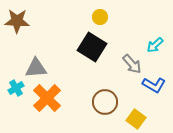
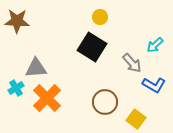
gray arrow: moved 1 px up
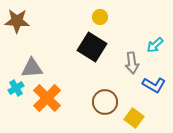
gray arrow: rotated 35 degrees clockwise
gray triangle: moved 4 px left
yellow square: moved 2 px left, 1 px up
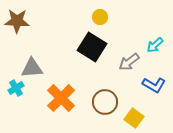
gray arrow: moved 3 px left, 1 px up; rotated 60 degrees clockwise
orange cross: moved 14 px right
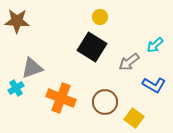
gray triangle: rotated 15 degrees counterclockwise
orange cross: rotated 24 degrees counterclockwise
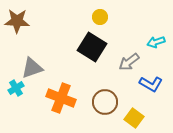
cyan arrow: moved 1 px right, 3 px up; rotated 24 degrees clockwise
blue L-shape: moved 3 px left, 1 px up
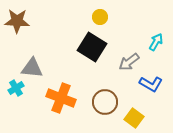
cyan arrow: rotated 138 degrees clockwise
gray triangle: rotated 25 degrees clockwise
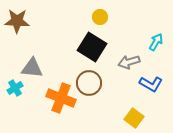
gray arrow: rotated 20 degrees clockwise
cyan cross: moved 1 px left
brown circle: moved 16 px left, 19 px up
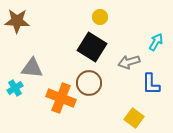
blue L-shape: rotated 60 degrees clockwise
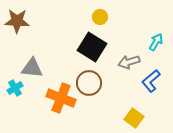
blue L-shape: moved 3 px up; rotated 50 degrees clockwise
